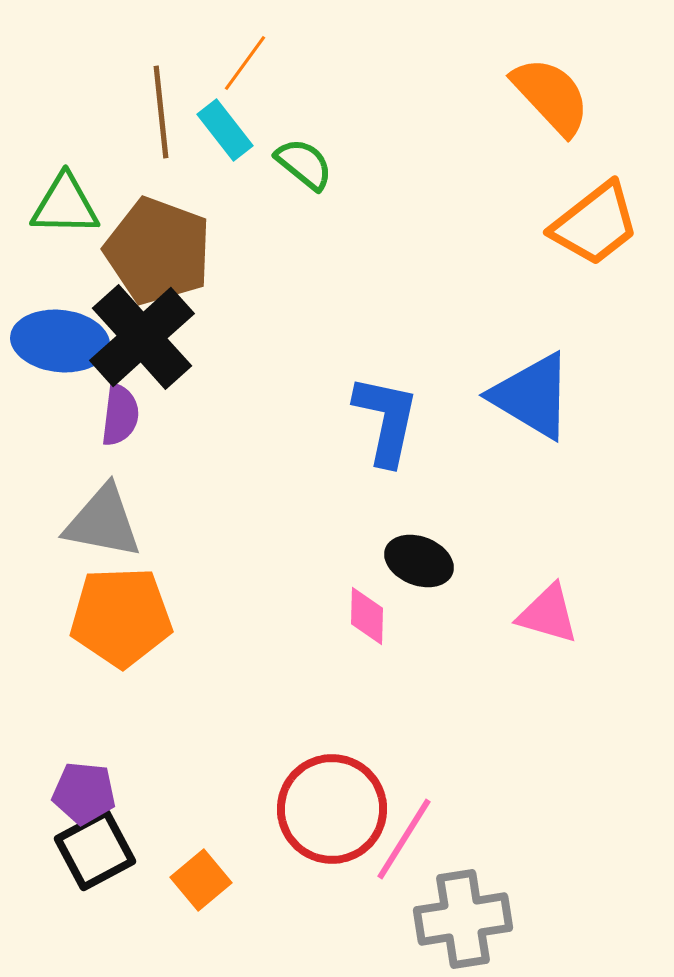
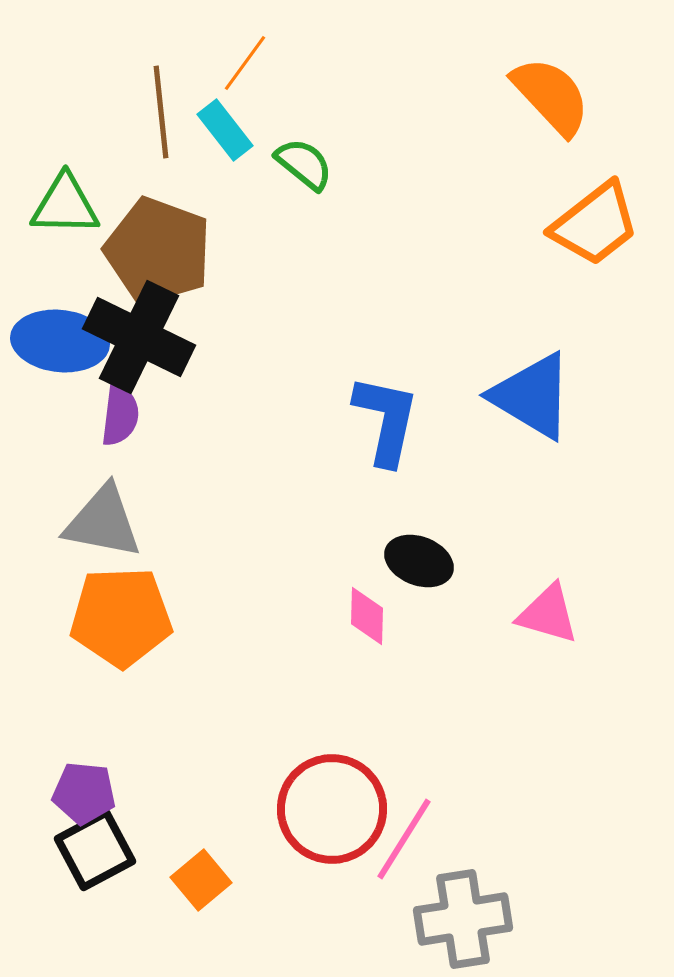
black cross: moved 3 px left; rotated 22 degrees counterclockwise
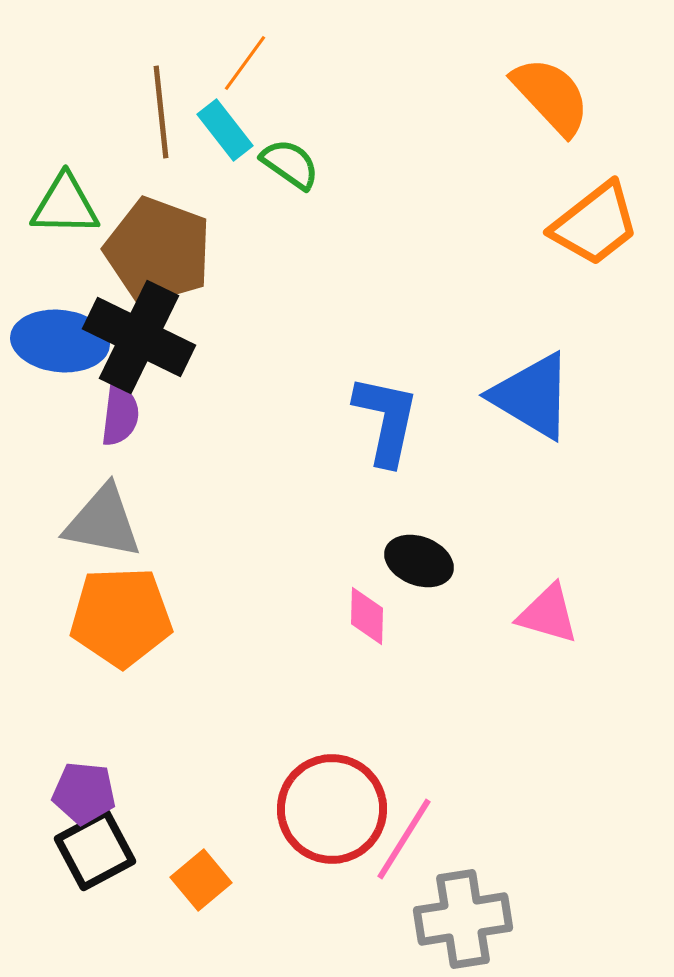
green semicircle: moved 14 px left; rotated 4 degrees counterclockwise
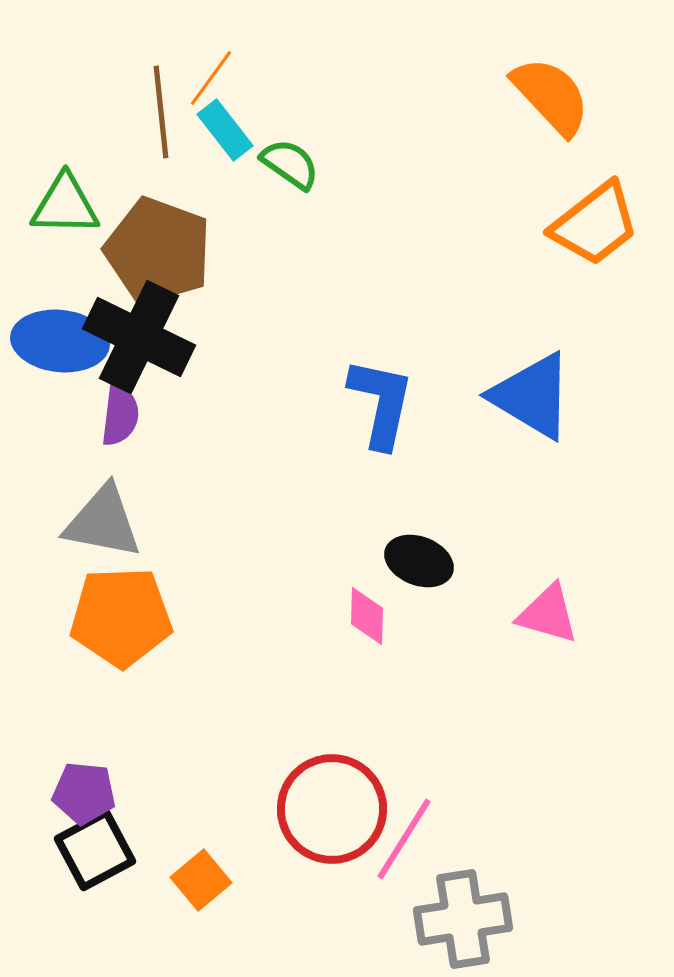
orange line: moved 34 px left, 15 px down
blue L-shape: moved 5 px left, 17 px up
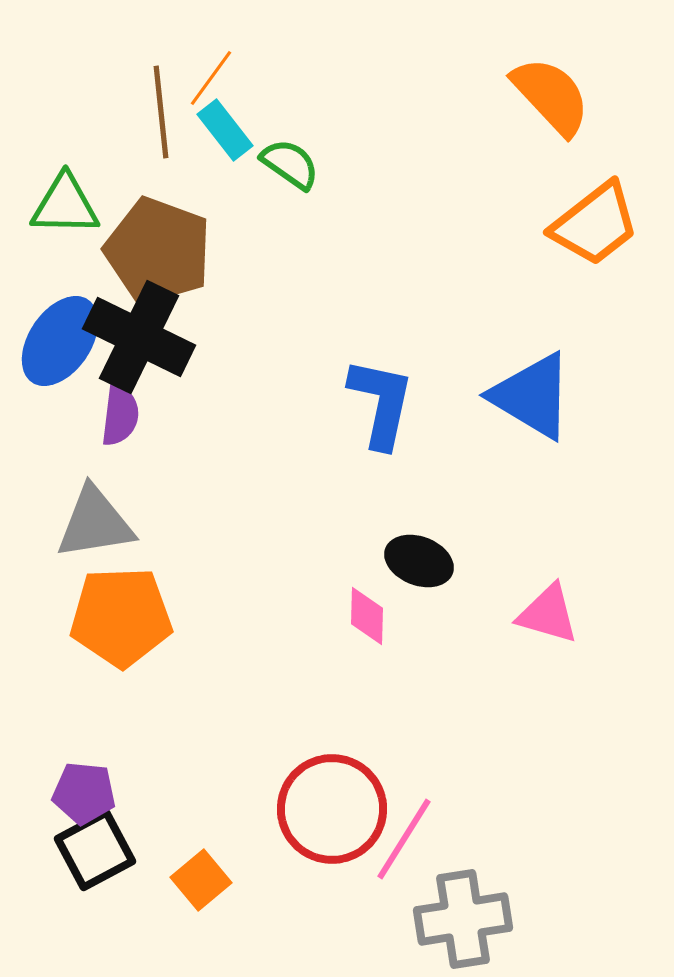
blue ellipse: rotated 62 degrees counterclockwise
gray triangle: moved 8 px left, 1 px down; rotated 20 degrees counterclockwise
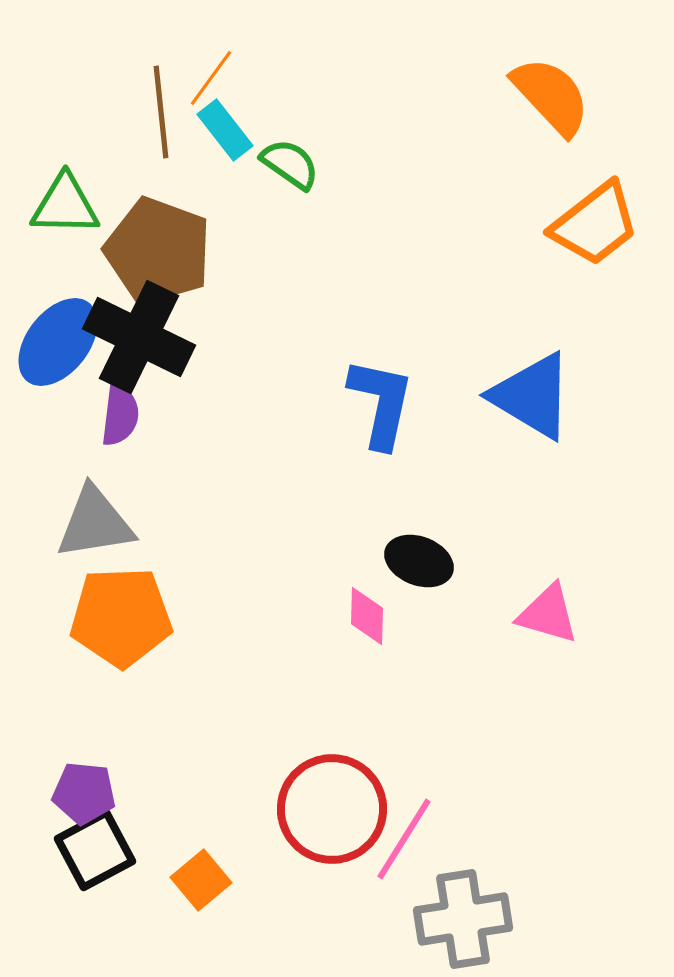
blue ellipse: moved 2 px left, 1 px down; rotated 4 degrees clockwise
